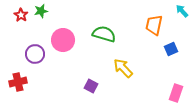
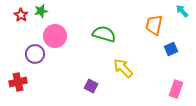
pink circle: moved 8 px left, 4 px up
pink rectangle: moved 4 px up
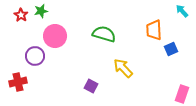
orange trapezoid: moved 5 px down; rotated 15 degrees counterclockwise
purple circle: moved 2 px down
pink rectangle: moved 6 px right, 5 px down
